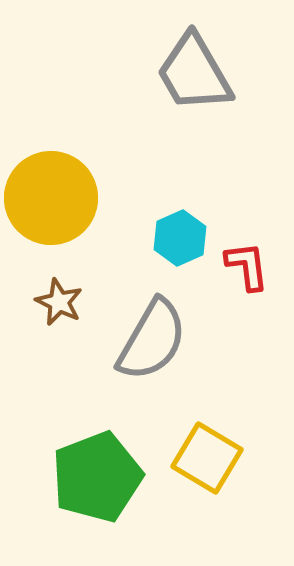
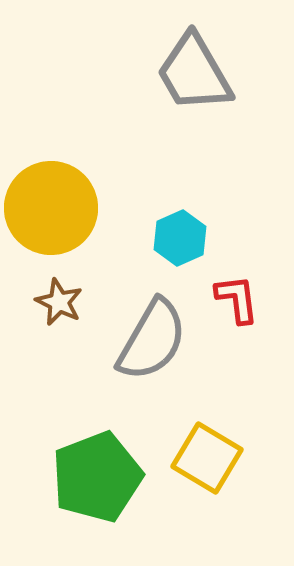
yellow circle: moved 10 px down
red L-shape: moved 10 px left, 33 px down
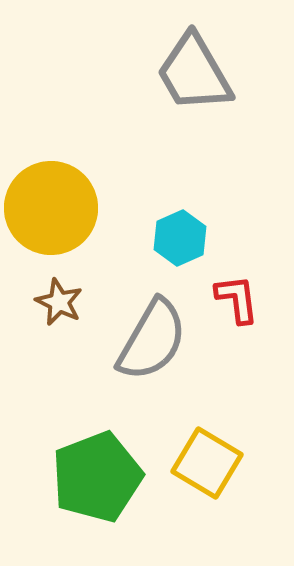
yellow square: moved 5 px down
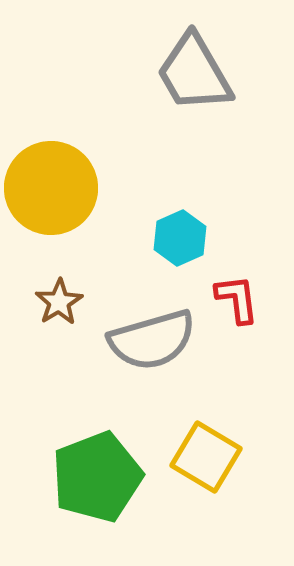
yellow circle: moved 20 px up
brown star: rotated 15 degrees clockwise
gray semicircle: rotated 44 degrees clockwise
yellow square: moved 1 px left, 6 px up
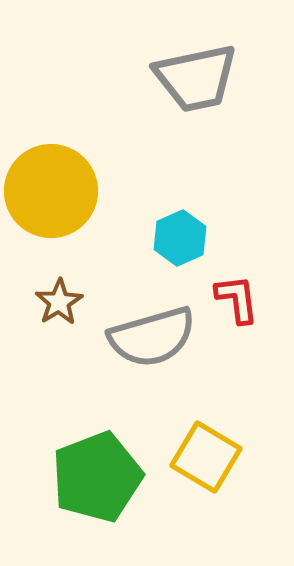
gray trapezoid: moved 2 px right, 5 px down; rotated 72 degrees counterclockwise
yellow circle: moved 3 px down
gray semicircle: moved 3 px up
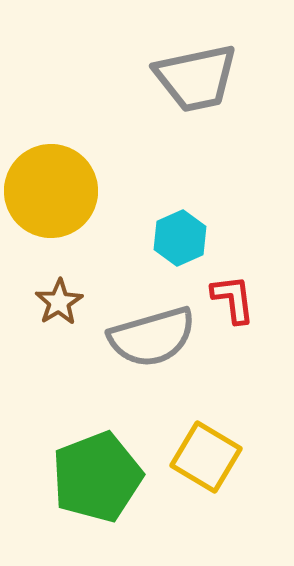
red L-shape: moved 4 px left
